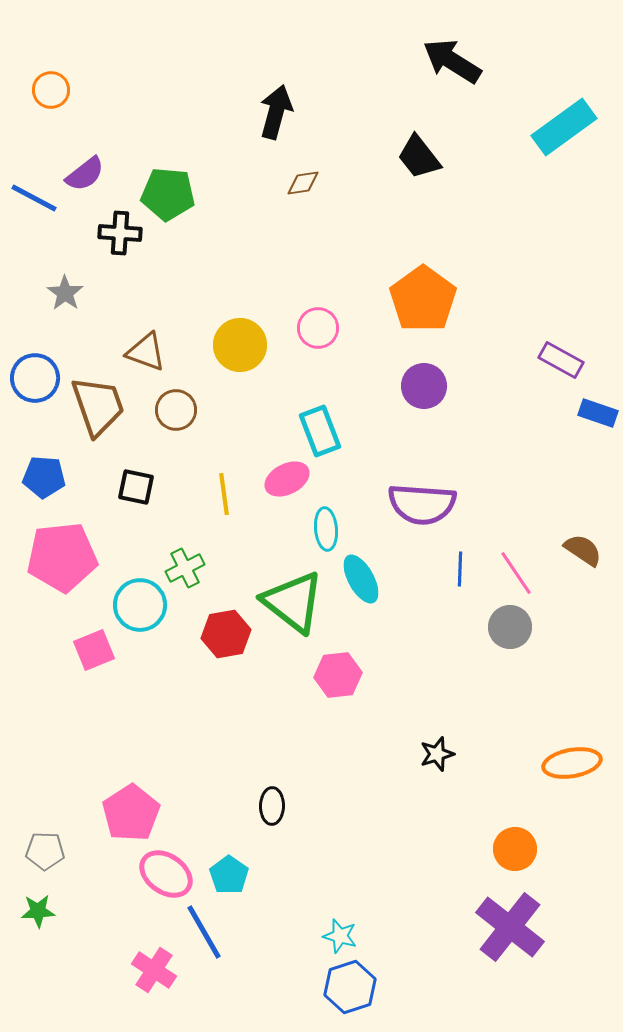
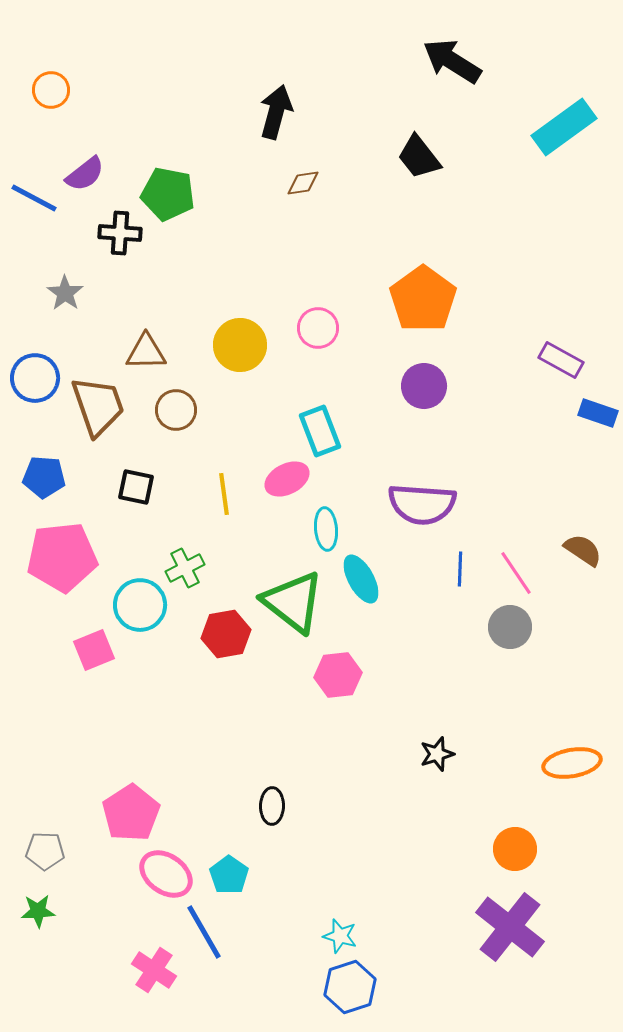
green pentagon at (168, 194): rotated 6 degrees clockwise
brown triangle at (146, 352): rotated 21 degrees counterclockwise
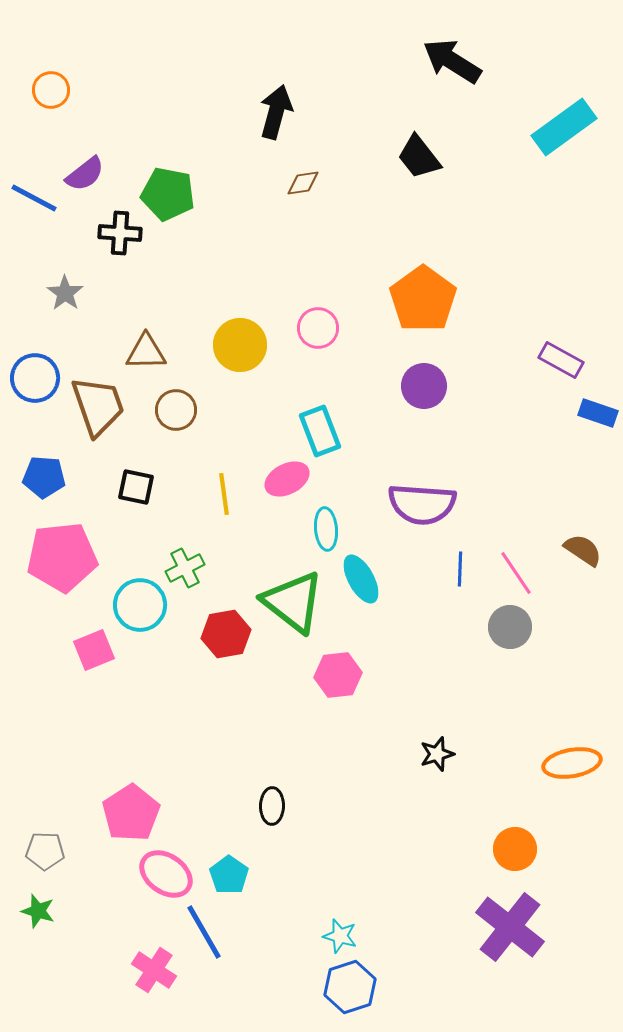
green star at (38, 911): rotated 20 degrees clockwise
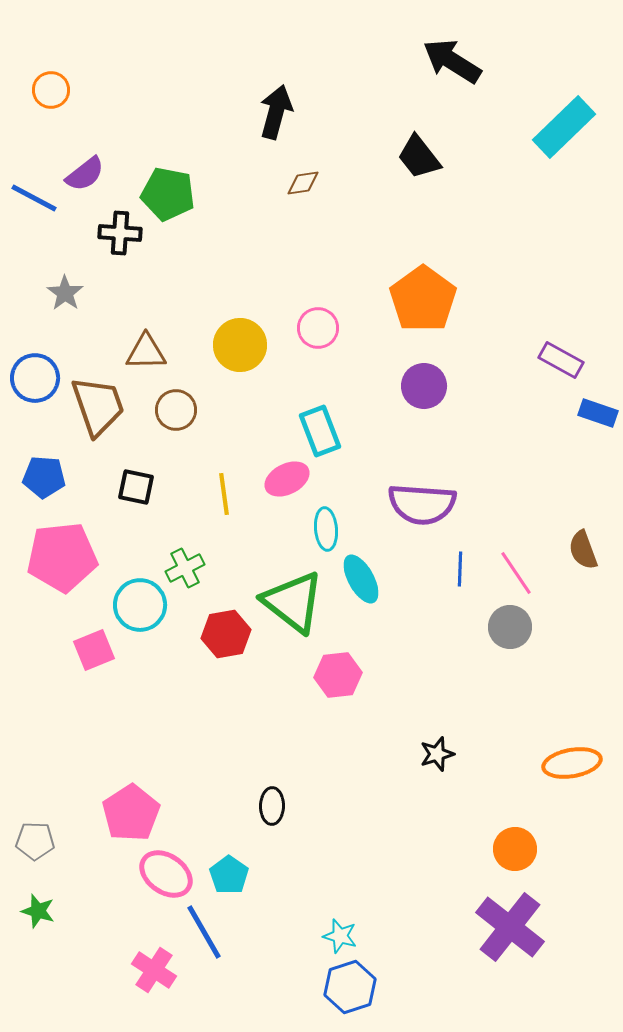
cyan rectangle at (564, 127): rotated 8 degrees counterclockwise
brown semicircle at (583, 550): rotated 144 degrees counterclockwise
gray pentagon at (45, 851): moved 10 px left, 10 px up
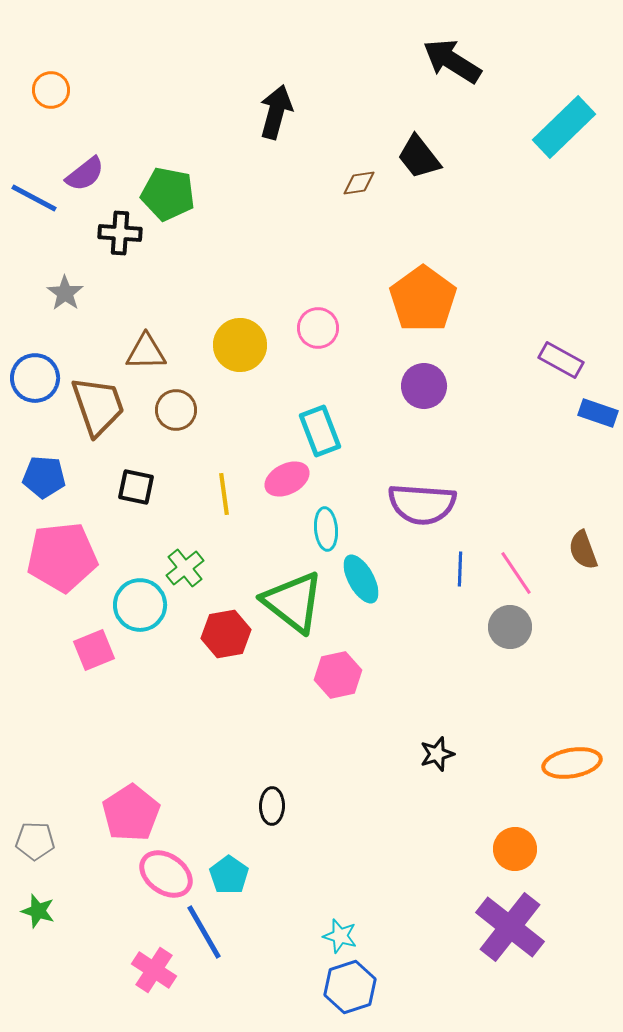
brown diamond at (303, 183): moved 56 px right
green cross at (185, 568): rotated 12 degrees counterclockwise
pink hexagon at (338, 675): rotated 6 degrees counterclockwise
